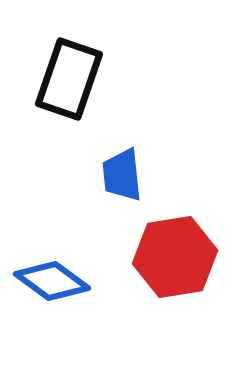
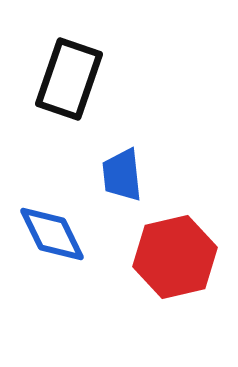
red hexagon: rotated 4 degrees counterclockwise
blue diamond: moved 47 px up; rotated 28 degrees clockwise
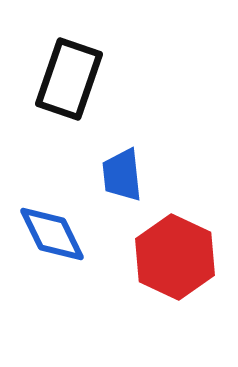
red hexagon: rotated 22 degrees counterclockwise
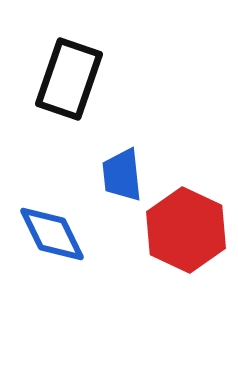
red hexagon: moved 11 px right, 27 px up
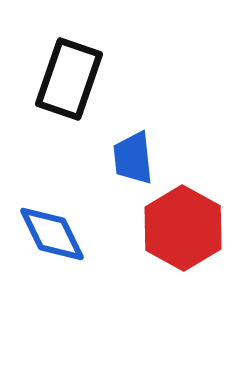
blue trapezoid: moved 11 px right, 17 px up
red hexagon: moved 3 px left, 2 px up; rotated 4 degrees clockwise
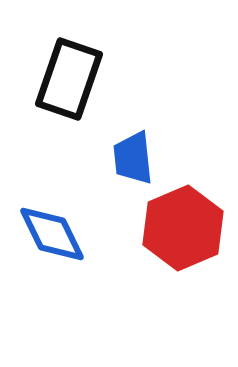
red hexagon: rotated 8 degrees clockwise
